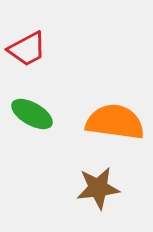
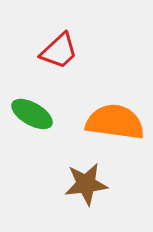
red trapezoid: moved 32 px right, 2 px down; rotated 15 degrees counterclockwise
brown star: moved 12 px left, 4 px up
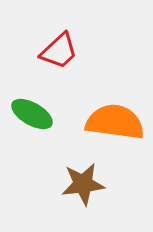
brown star: moved 3 px left
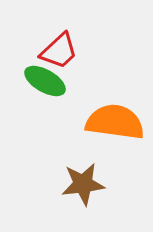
green ellipse: moved 13 px right, 33 px up
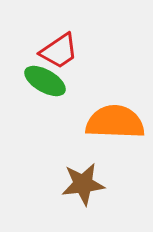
red trapezoid: rotated 9 degrees clockwise
orange semicircle: rotated 6 degrees counterclockwise
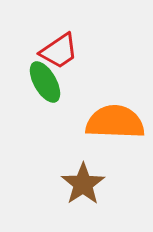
green ellipse: moved 1 px down; rotated 30 degrees clockwise
brown star: rotated 27 degrees counterclockwise
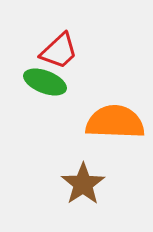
red trapezoid: rotated 9 degrees counterclockwise
green ellipse: rotated 39 degrees counterclockwise
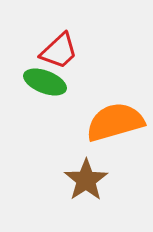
orange semicircle: rotated 18 degrees counterclockwise
brown star: moved 3 px right, 4 px up
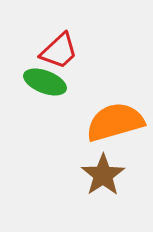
brown star: moved 17 px right, 5 px up
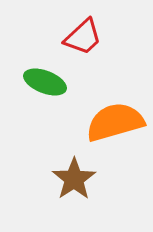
red trapezoid: moved 24 px right, 14 px up
brown star: moved 29 px left, 4 px down
